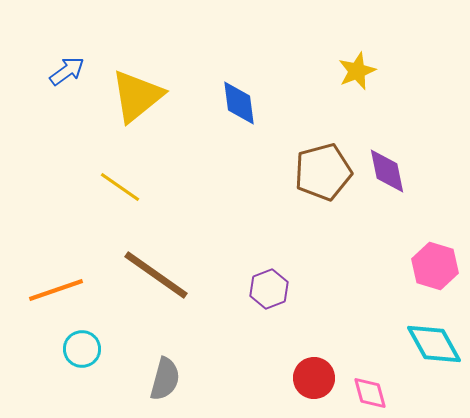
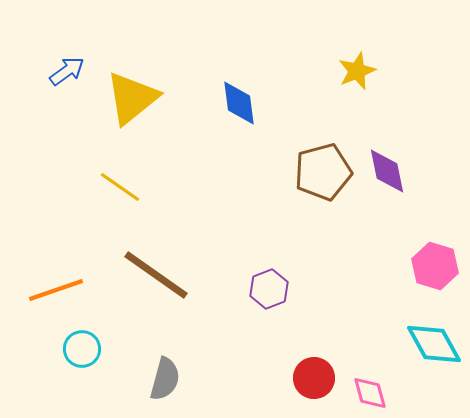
yellow triangle: moved 5 px left, 2 px down
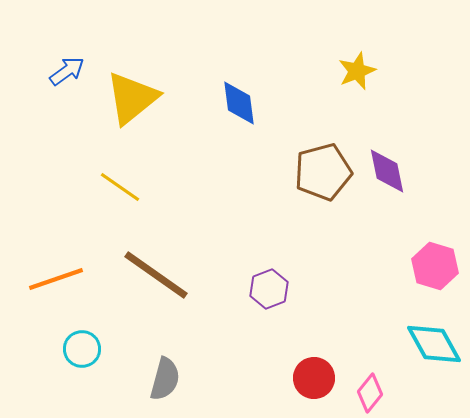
orange line: moved 11 px up
pink diamond: rotated 54 degrees clockwise
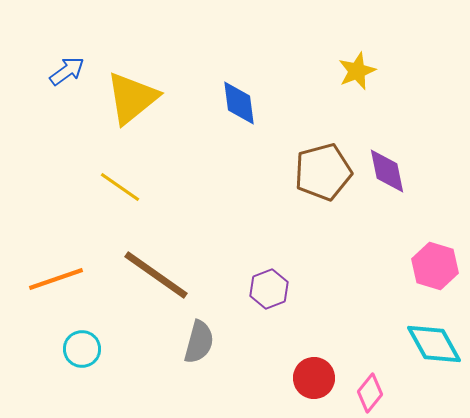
gray semicircle: moved 34 px right, 37 px up
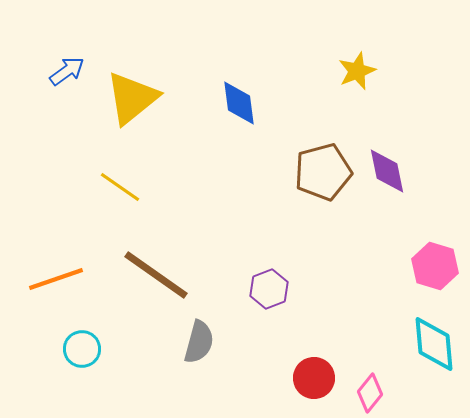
cyan diamond: rotated 24 degrees clockwise
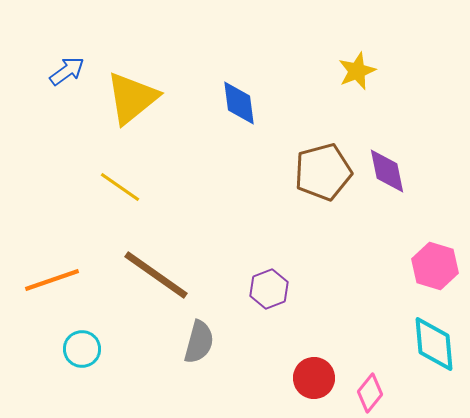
orange line: moved 4 px left, 1 px down
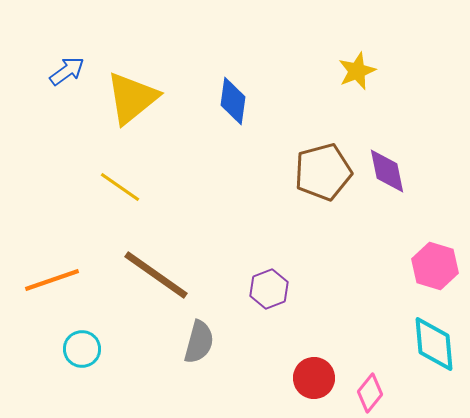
blue diamond: moved 6 px left, 2 px up; rotated 15 degrees clockwise
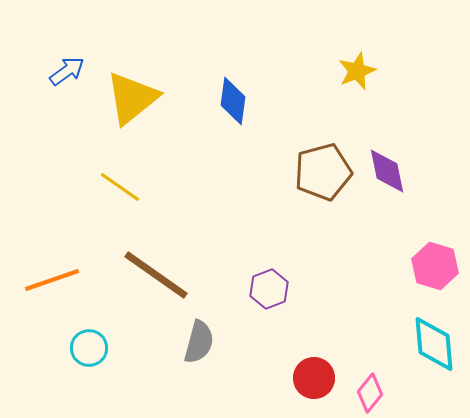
cyan circle: moved 7 px right, 1 px up
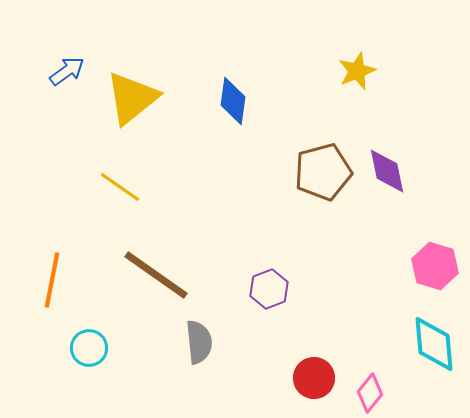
orange line: rotated 60 degrees counterclockwise
gray semicircle: rotated 21 degrees counterclockwise
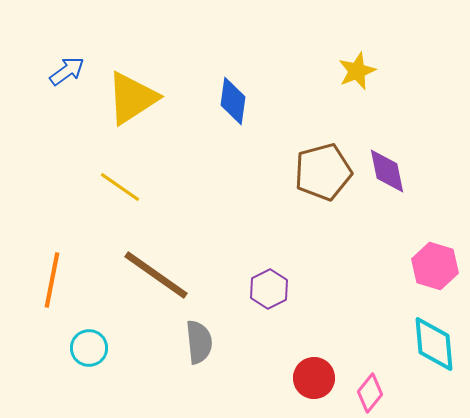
yellow triangle: rotated 6 degrees clockwise
purple hexagon: rotated 6 degrees counterclockwise
